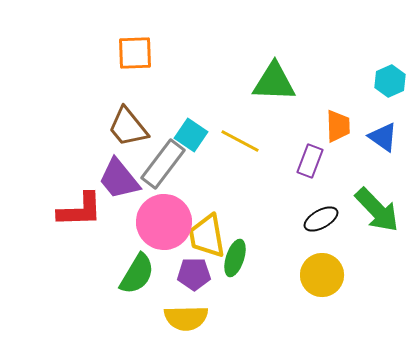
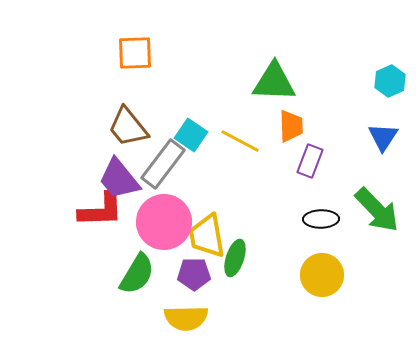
orange trapezoid: moved 47 px left
blue triangle: rotated 28 degrees clockwise
red L-shape: moved 21 px right
black ellipse: rotated 28 degrees clockwise
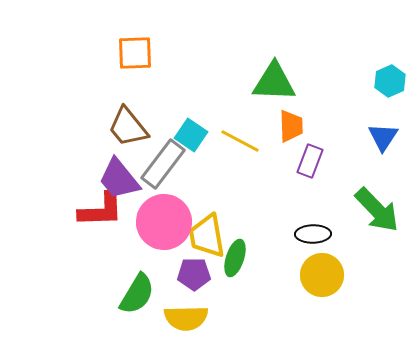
black ellipse: moved 8 px left, 15 px down
green semicircle: moved 20 px down
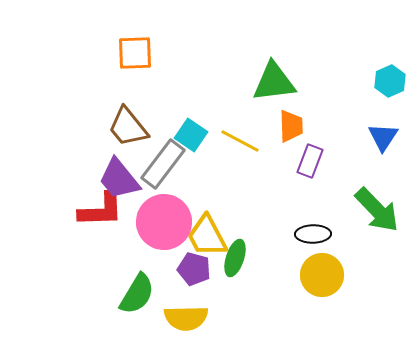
green triangle: rotated 9 degrees counterclockwise
yellow trapezoid: rotated 18 degrees counterclockwise
purple pentagon: moved 5 px up; rotated 16 degrees clockwise
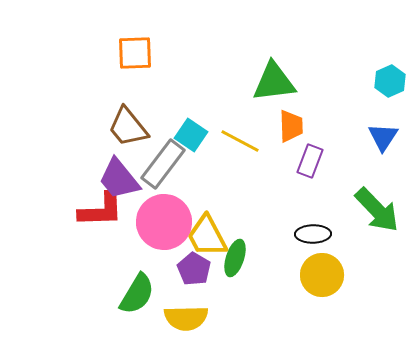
purple pentagon: rotated 16 degrees clockwise
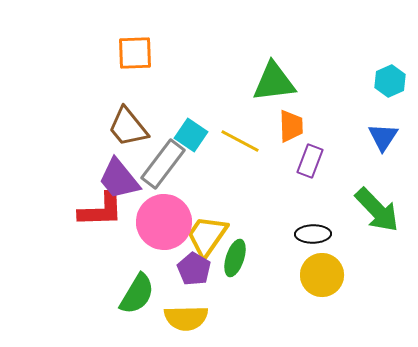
yellow trapezoid: rotated 63 degrees clockwise
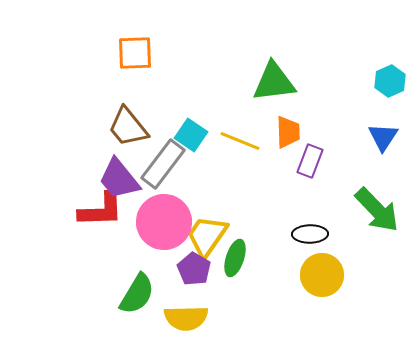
orange trapezoid: moved 3 px left, 6 px down
yellow line: rotated 6 degrees counterclockwise
black ellipse: moved 3 px left
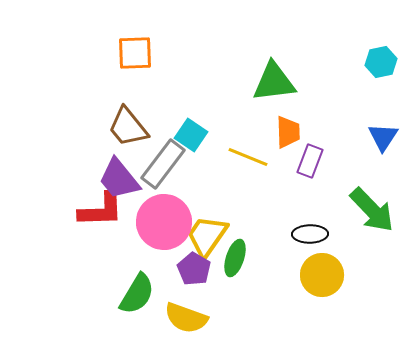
cyan hexagon: moved 9 px left, 19 px up; rotated 12 degrees clockwise
yellow line: moved 8 px right, 16 px down
green arrow: moved 5 px left
yellow semicircle: rotated 21 degrees clockwise
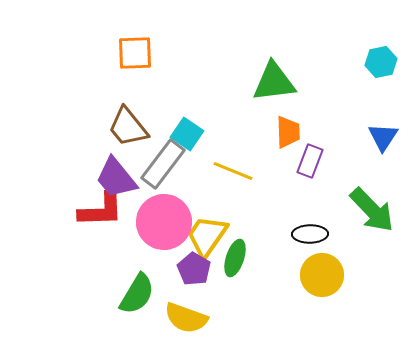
cyan square: moved 4 px left, 1 px up
yellow line: moved 15 px left, 14 px down
purple trapezoid: moved 3 px left, 1 px up
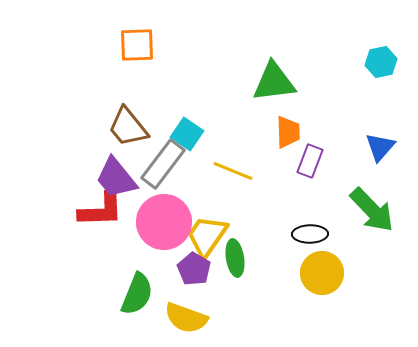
orange square: moved 2 px right, 8 px up
blue triangle: moved 3 px left, 10 px down; rotated 8 degrees clockwise
green ellipse: rotated 27 degrees counterclockwise
yellow circle: moved 2 px up
green semicircle: rotated 9 degrees counterclockwise
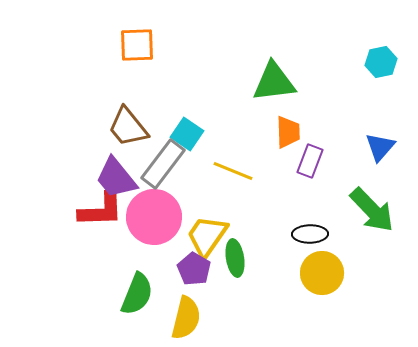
pink circle: moved 10 px left, 5 px up
yellow semicircle: rotated 96 degrees counterclockwise
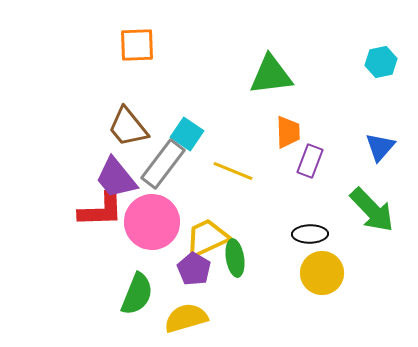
green triangle: moved 3 px left, 7 px up
pink circle: moved 2 px left, 5 px down
yellow trapezoid: moved 2 px down; rotated 30 degrees clockwise
yellow semicircle: rotated 120 degrees counterclockwise
